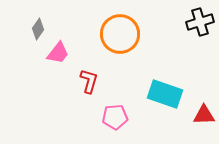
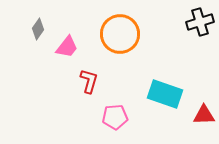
pink trapezoid: moved 9 px right, 6 px up
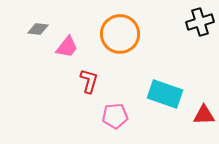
gray diamond: rotated 60 degrees clockwise
pink pentagon: moved 1 px up
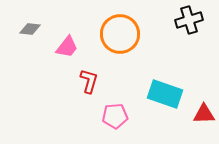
black cross: moved 11 px left, 2 px up
gray diamond: moved 8 px left
red triangle: moved 1 px up
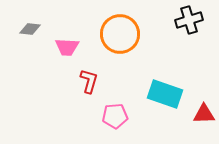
pink trapezoid: rotated 55 degrees clockwise
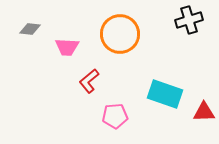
red L-shape: rotated 145 degrees counterclockwise
red triangle: moved 2 px up
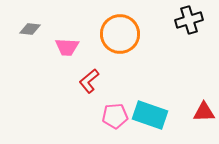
cyan rectangle: moved 15 px left, 21 px down
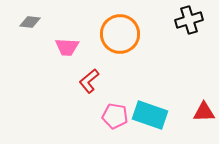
gray diamond: moved 7 px up
pink pentagon: rotated 15 degrees clockwise
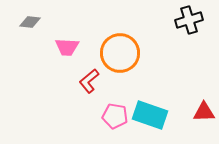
orange circle: moved 19 px down
